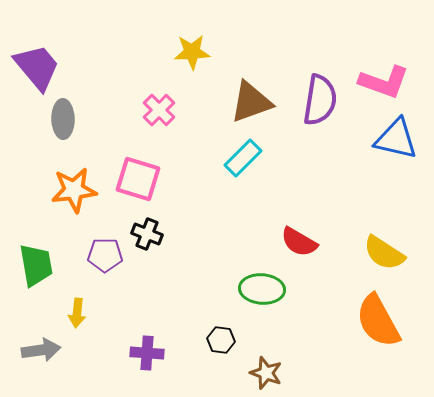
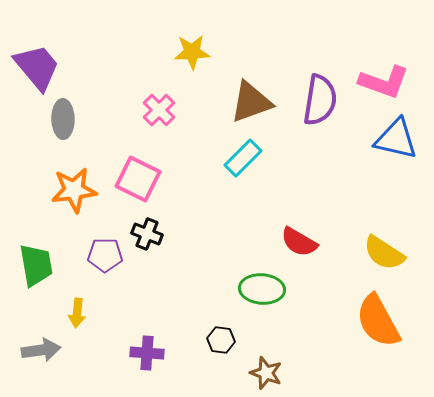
pink square: rotated 9 degrees clockwise
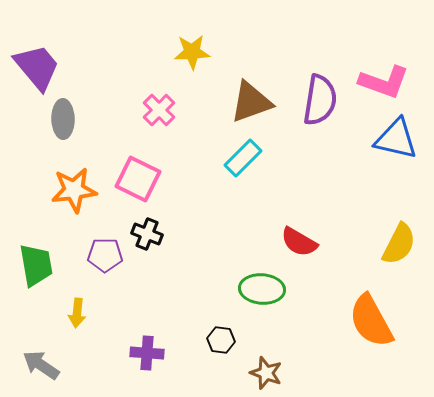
yellow semicircle: moved 15 px right, 9 px up; rotated 96 degrees counterclockwise
orange semicircle: moved 7 px left
gray arrow: moved 15 px down; rotated 138 degrees counterclockwise
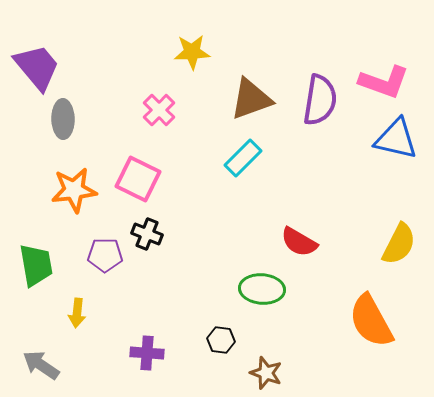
brown triangle: moved 3 px up
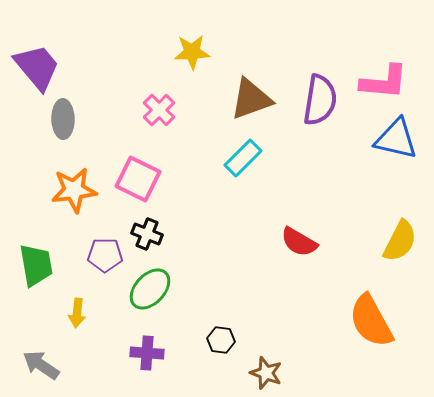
pink L-shape: rotated 15 degrees counterclockwise
yellow semicircle: moved 1 px right, 3 px up
green ellipse: moved 112 px left; rotated 51 degrees counterclockwise
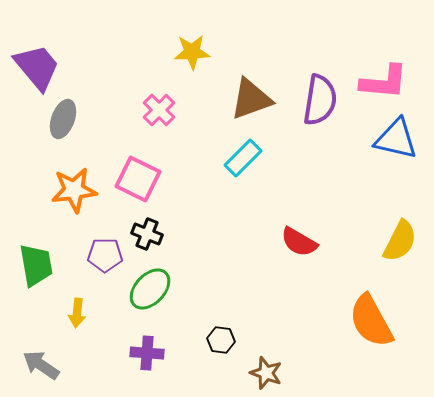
gray ellipse: rotated 21 degrees clockwise
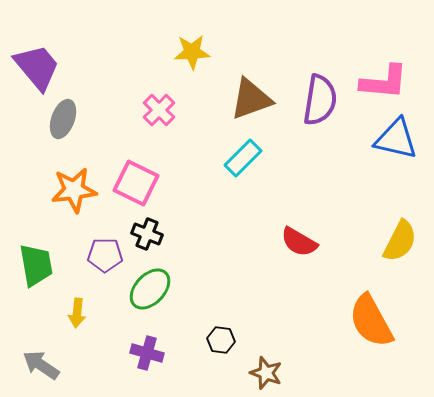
pink square: moved 2 px left, 4 px down
purple cross: rotated 12 degrees clockwise
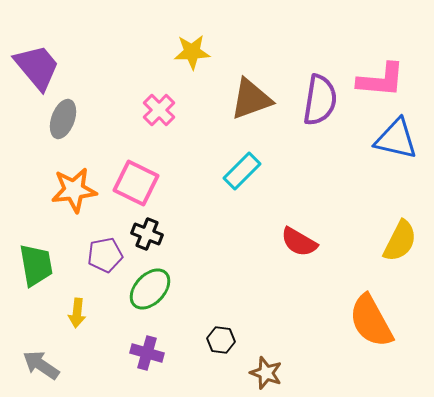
pink L-shape: moved 3 px left, 2 px up
cyan rectangle: moved 1 px left, 13 px down
purple pentagon: rotated 12 degrees counterclockwise
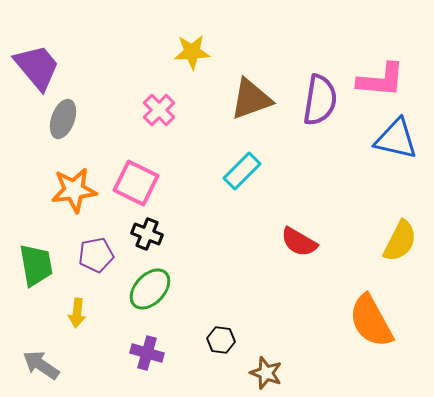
purple pentagon: moved 9 px left
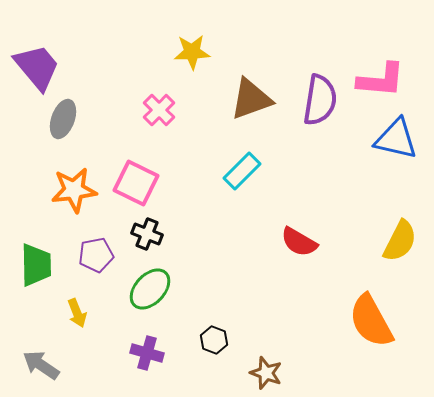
green trapezoid: rotated 9 degrees clockwise
yellow arrow: rotated 28 degrees counterclockwise
black hexagon: moved 7 px left; rotated 12 degrees clockwise
